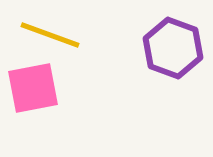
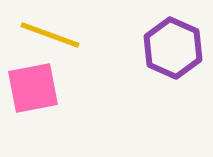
purple hexagon: rotated 4 degrees clockwise
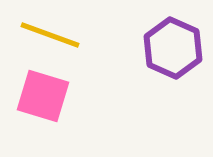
pink square: moved 10 px right, 8 px down; rotated 28 degrees clockwise
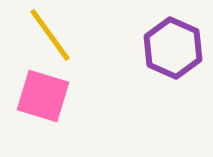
yellow line: rotated 34 degrees clockwise
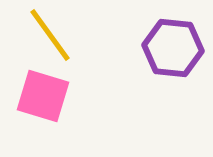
purple hexagon: rotated 18 degrees counterclockwise
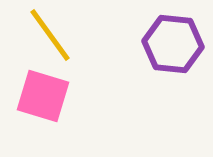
purple hexagon: moved 4 px up
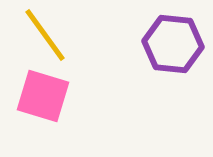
yellow line: moved 5 px left
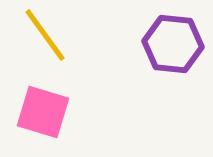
pink square: moved 16 px down
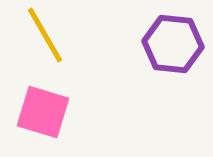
yellow line: rotated 6 degrees clockwise
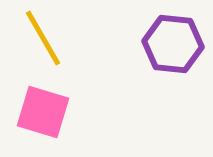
yellow line: moved 2 px left, 3 px down
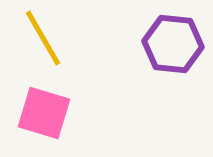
pink square: moved 1 px right, 1 px down
